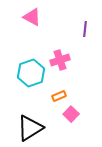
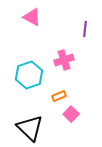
pink cross: moved 4 px right
cyan hexagon: moved 2 px left, 2 px down
black triangle: rotated 44 degrees counterclockwise
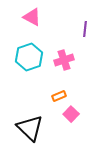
cyan hexagon: moved 18 px up
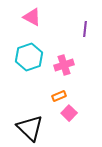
pink cross: moved 5 px down
pink square: moved 2 px left, 1 px up
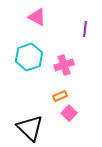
pink triangle: moved 5 px right
orange rectangle: moved 1 px right
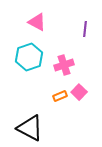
pink triangle: moved 5 px down
pink square: moved 10 px right, 21 px up
black triangle: rotated 16 degrees counterclockwise
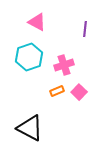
orange rectangle: moved 3 px left, 5 px up
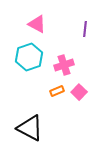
pink triangle: moved 2 px down
